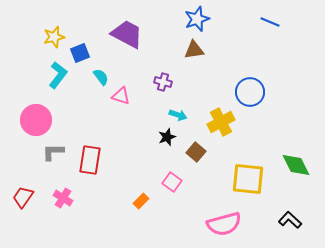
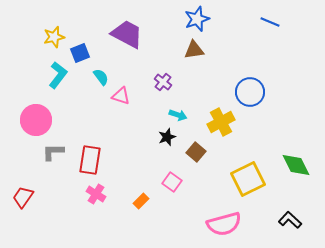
purple cross: rotated 24 degrees clockwise
yellow square: rotated 32 degrees counterclockwise
pink cross: moved 33 px right, 4 px up
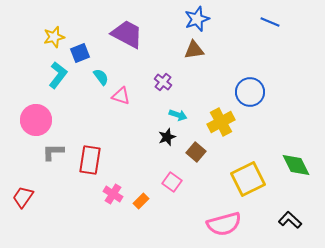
pink cross: moved 17 px right
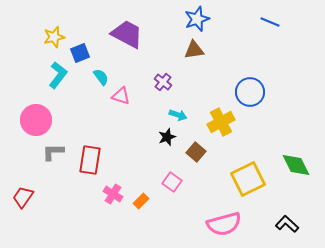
black L-shape: moved 3 px left, 4 px down
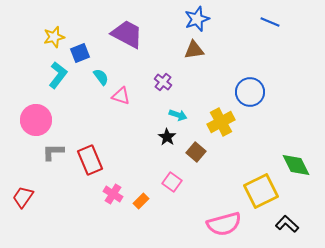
black star: rotated 18 degrees counterclockwise
red rectangle: rotated 32 degrees counterclockwise
yellow square: moved 13 px right, 12 px down
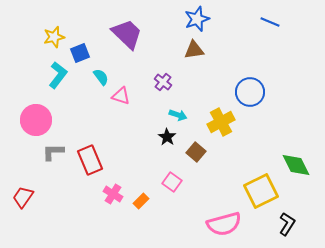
purple trapezoid: rotated 16 degrees clockwise
black L-shape: rotated 80 degrees clockwise
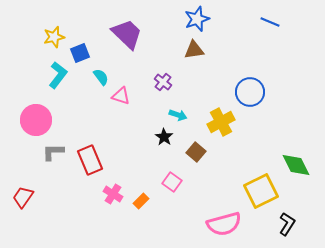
black star: moved 3 px left
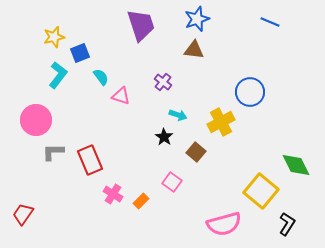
purple trapezoid: moved 14 px right, 9 px up; rotated 28 degrees clockwise
brown triangle: rotated 15 degrees clockwise
yellow square: rotated 24 degrees counterclockwise
red trapezoid: moved 17 px down
